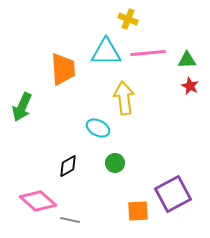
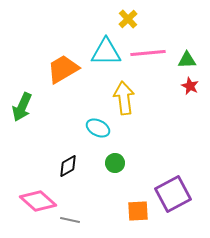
yellow cross: rotated 24 degrees clockwise
orange trapezoid: rotated 116 degrees counterclockwise
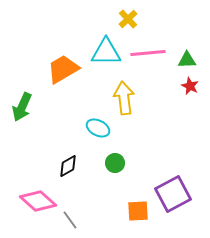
gray line: rotated 42 degrees clockwise
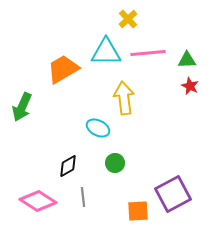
pink diamond: rotated 9 degrees counterclockwise
gray line: moved 13 px right, 23 px up; rotated 30 degrees clockwise
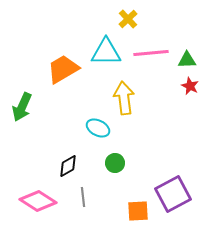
pink line: moved 3 px right
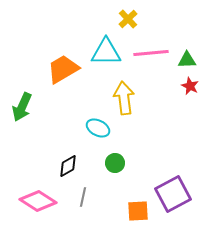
gray line: rotated 18 degrees clockwise
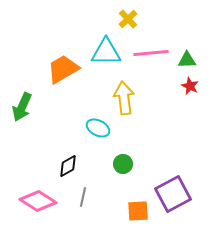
green circle: moved 8 px right, 1 px down
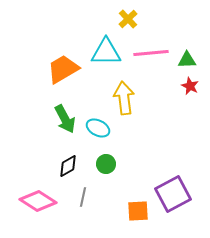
green arrow: moved 43 px right, 12 px down; rotated 52 degrees counterclockwise
green circle: moved 17 px left
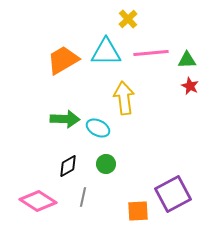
orange trapezoid: moved 9 px up
green arrow: rotated 60 degrees counterclockwise
